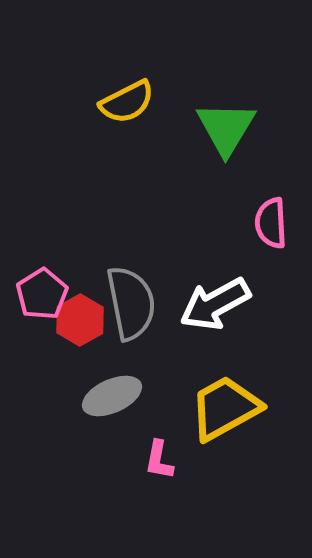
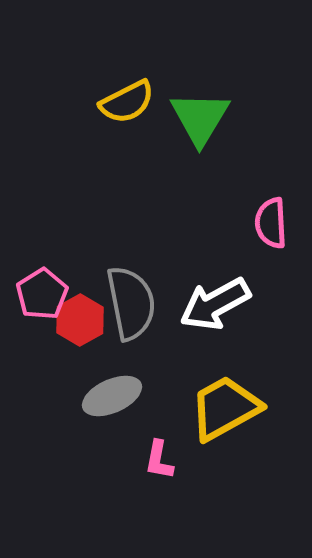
green triangle: moved 26 px left, 10 px up
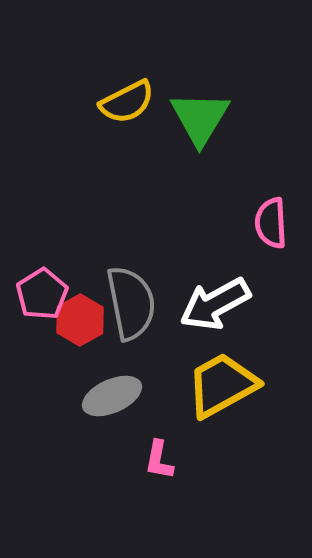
yellow trapezoid: moved 3 px left, 23 px up
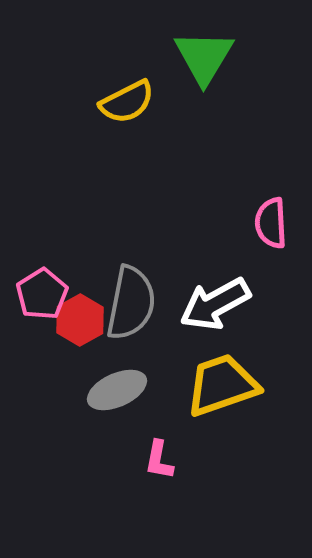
green triangle: moved 4 px right, 61 px up
gray semicircle: rotated 22 degrees clockwise
yellow trapezoid: rotated 10 degrees clockwise
gray ellipse: moved 5 px right, 6 px up
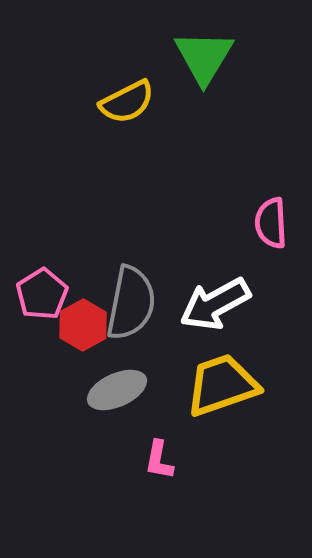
red hexagon: moved 3 px right, 5 px down
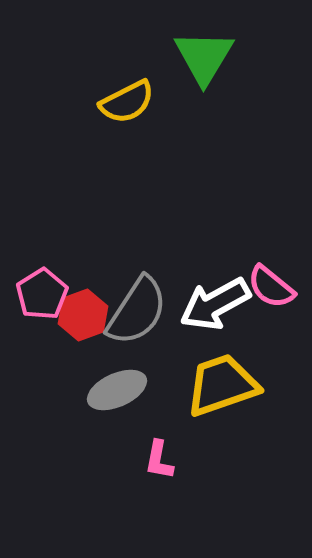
pink semicircle: moved 64 px down; rotated 48 degrees counterclockwise
gray semicircle: moved 6 px right, 8 px down; rotated 22 degrees clockwise
red hexagon: moved 10 px up; rotated 9 degrees clockwise
